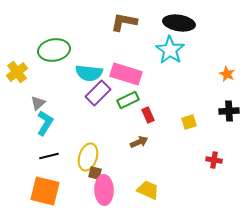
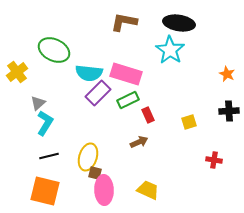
green ellipse: rotated 36 degrees clockwise
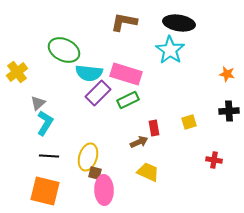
green ellipse: moved 10 px right
orange star: rotated 14 degrees counterclockwise
red rectangle: moved 6 px right, 13 px down; rotated 14 degrees clockwise
black line: rotated 18 degrees clockwise
yellow trapezoid: moved 18 px up
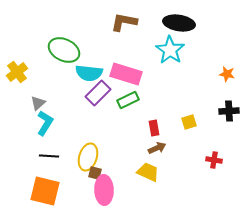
brown arrow: moved 18 px right, 6 px down
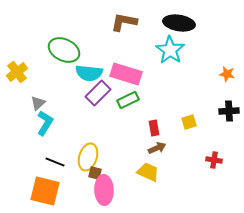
black line: moved 6 px right, 6 px down; rotated 18 degrees clockwise
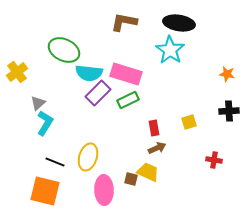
brown square: moved 36 px right, 6 px down
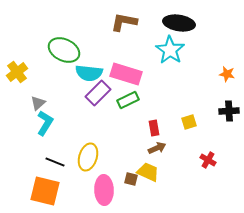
red cross: moved 6 px left; rotated 21 degrees clockwise
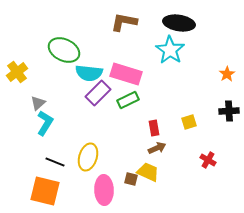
orange star: rotated 28 degrees clockwise
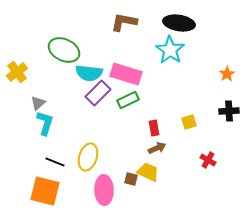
cyan L-shape: rotated 15 degrees counterclockwise
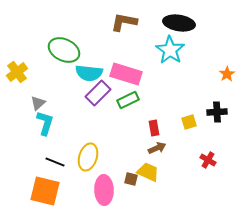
black cross: moved 12 px left, 1 px down
